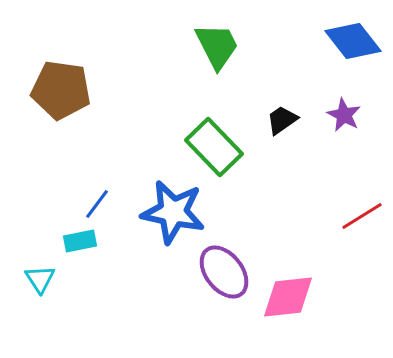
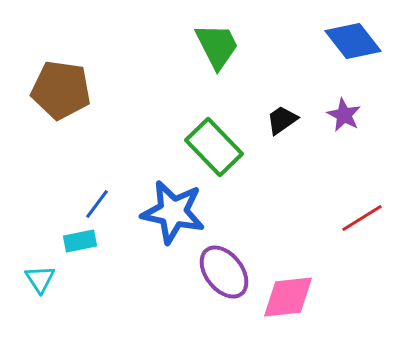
red line: moved 2 px down
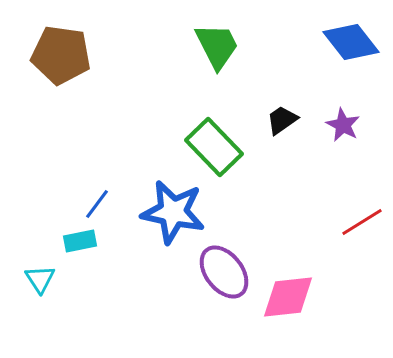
blue diamond: moved 2 px left, 1 px down
brown pentagon: moved 35 px up
purple star: moved 1 px left, 10 px down
red line: moved 4 px down
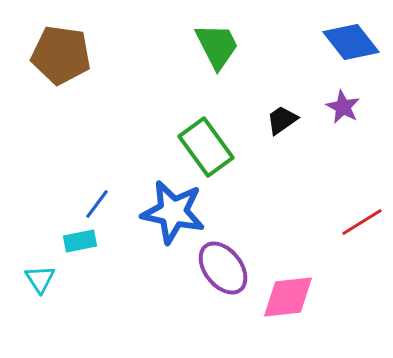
purple star: moved 18 px up
green rectangle: moved 8 px left; rotated 8 degrees clockwise
purple ellipse: moved 1 px left, 4 px up
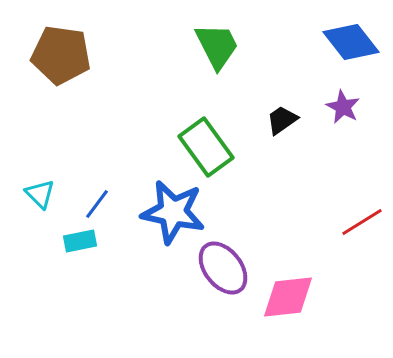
cyan triangle: moved 85 px up; rotated 12 degrees counterclockwise
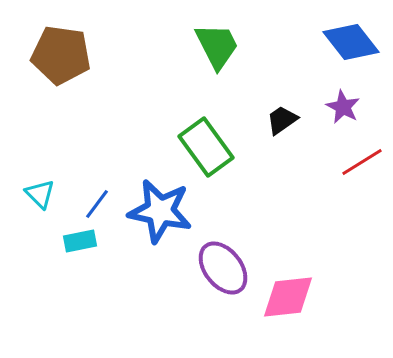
blue star: moved 13 px left, 1 px up
red line: moved 60 px up
